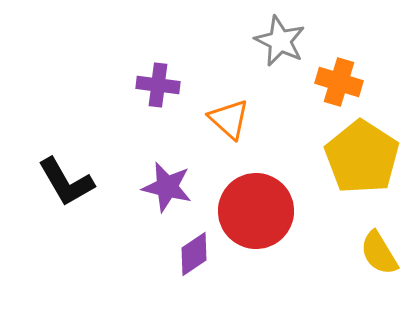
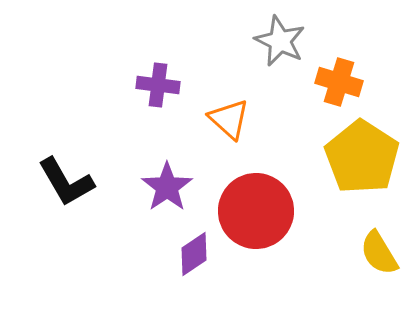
purple star: rotated 24 degrees clockwise
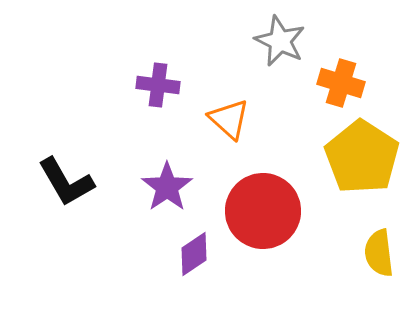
orange cross: moved 2 px right, 1 px down
red circle: moved 7 px right
yellow semicircle: rotated 24 degrees clockwise
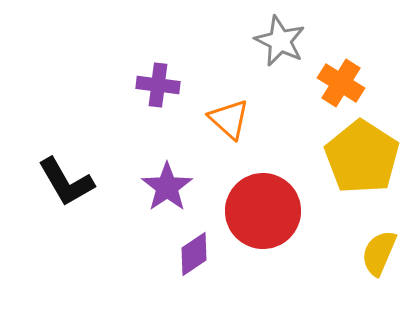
orange cross: rotated 15 degrees clockwise
yellow semicircle: rotated 30 degrees clockwise
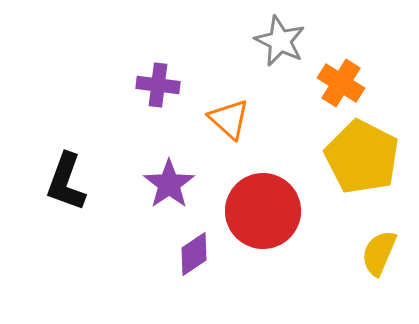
yellow pentagon: rotated 6 degrees counterclockwise
black L-shape: rotated 50 degrees clockwise
purple star: moved 2 px right, 3 px up
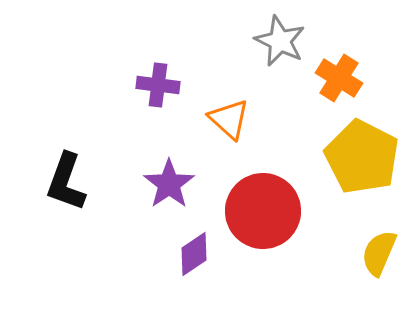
orange cross: moved 2 px left, 5 px up
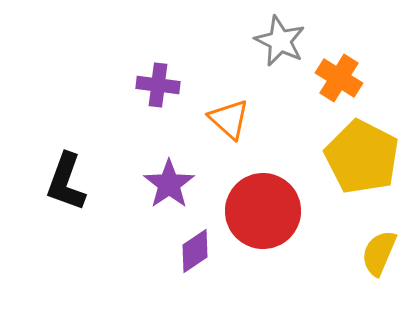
purple diamond: moved 1 px right, 3 px up
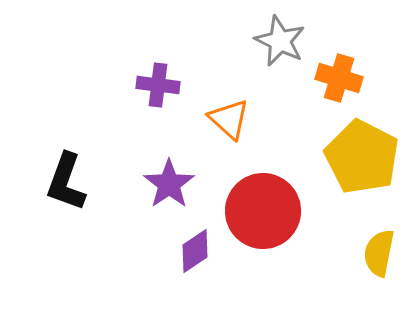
orange cross: rotated 15 degrees counterclockwise
yellow semicircle: rotated 12 degrees counterclockwise
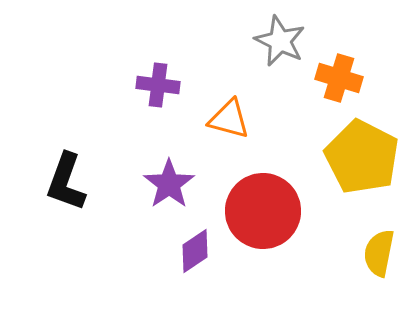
orange triangle: rotated 27 degrees counterclockwise
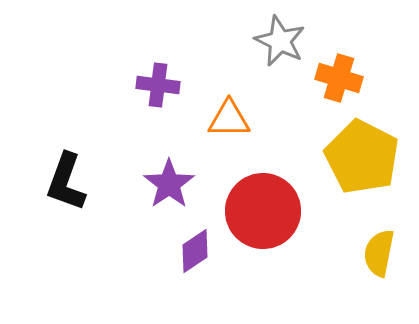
orange triangle: rotated 15 degrees counterclockwise
